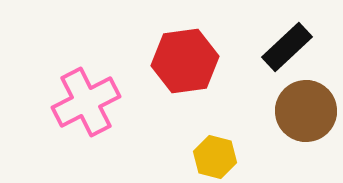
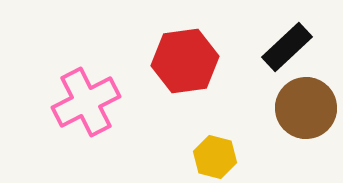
brown circle: moved 3 px up
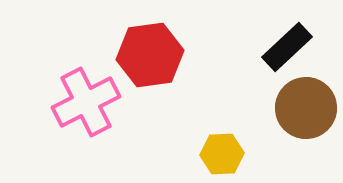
red hexagon: moved 35 px left, 6 px up
yellow hexagon: moved 7 px right, 3 px up; rotated 18 degrees counterclockwise
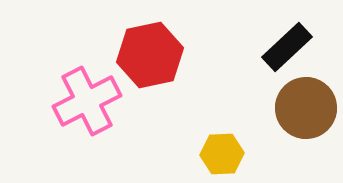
red hexagon: rotated 4 degrees counterclockwise
pink cross: moved 1 px right, 1 px up
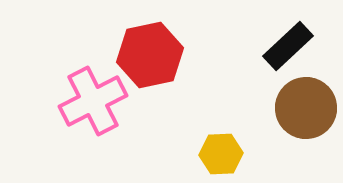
black rectangle: moved 1 px right, 1 px up
pink cross: moved 6 px right
yellow hexagon: moved 1 px left
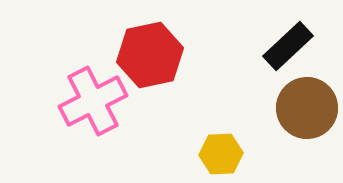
brown circle: moved 1 px right
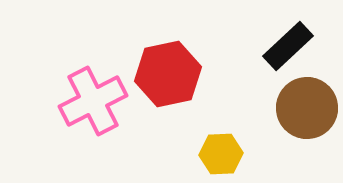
red hexagon: moved 18 px right, 19 px down
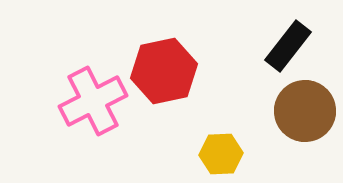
black rectangle: rotated 9 degrees counterclockwise
red hexagon: moved 4 px left, 3 px up
brown circle: moved 2 px left, 3 px down
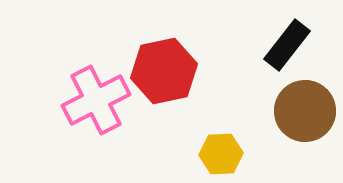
black rectangle: moved 1 px left, 1 px up
pink cross: moved 3 px right, 1 px up
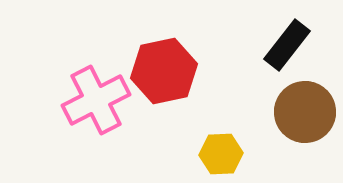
brown circle: moved 1 px down
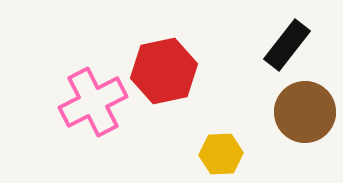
pink cross: moved 3 px left, 2 px down
